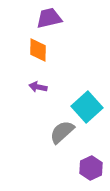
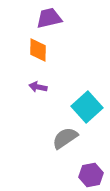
gray semicircle: moved 3 px right, 6 px down; rotated 8 degrees clockwise
purple hexagon: moved 7 px down; rotated 15 degrees clockwise
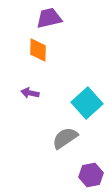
purple arrow: moved 8 px left, 6 px down
cyan square: moved 4 px up
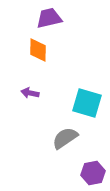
cyan square: rotated 32 degrees counterclockwise
purple hexagon: moved 2 px right, 2 px up
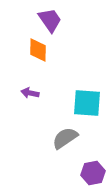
purple trapezoid: moved 1 px right, 2 px down; rotated 68 degrees clockwise
cyan square: rotated 12 degrees counterclockwise
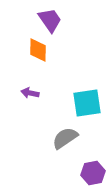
cyan square: rotated 12 degrees counterclockwise
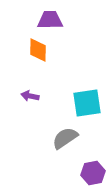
purple trapezoid: rotated 56 degrees counterclockwise
purple arrow: moved 3 px down
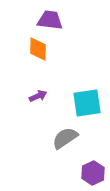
purple trapezoid: rotated 8 degrees clockwise
orange diamond: moved 1 px up
purple arrow: moved 8 px right; rotated 144 degrees clockwise
purple hexagon: rotated 15 degrees counterclockwise
